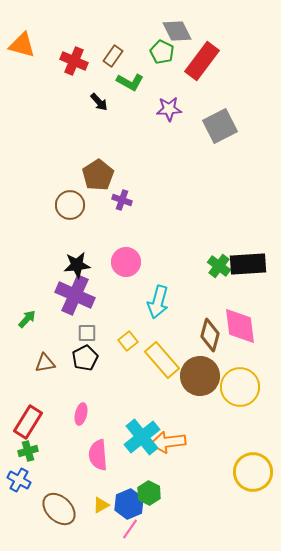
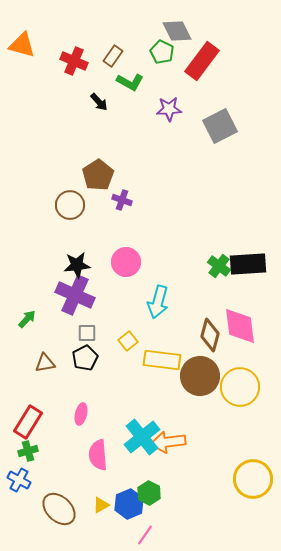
yellow rectangle at (162, 360): rotated 42 degrees counterclockwise
yellow circle at (253, 472): moved 7 px down
pink line at (130, 529): moved 15 px right, 6 px down
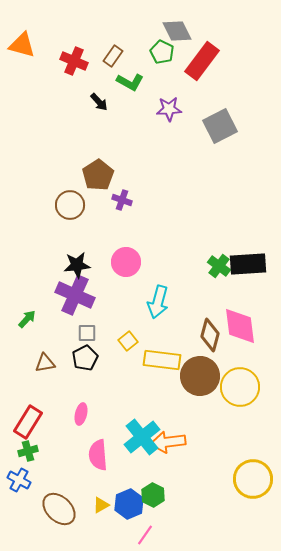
green hexagon at (149, 493): moved 4 px right, 2 px down
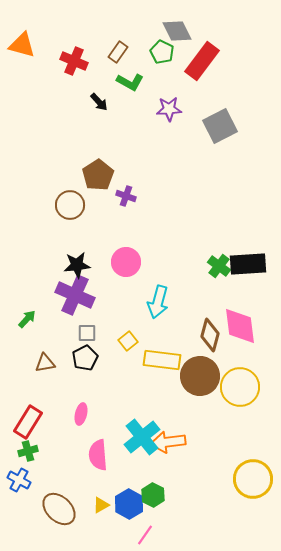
brown rectangle at (113, 56): moved 5 px right, 4 px up
purple cross at (122, 200): moved 4 px right, 4 px up
blue hexagon at (129, 504): rotated 8 degrees counterclockwise
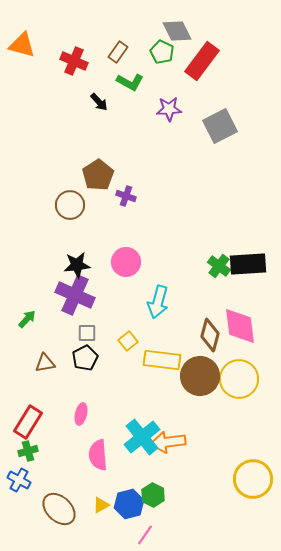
yellow circle at (240, 387): moved 1 px left, 8 px up
blue hexagon at (129, 504): rotated 16 degrees clockwise
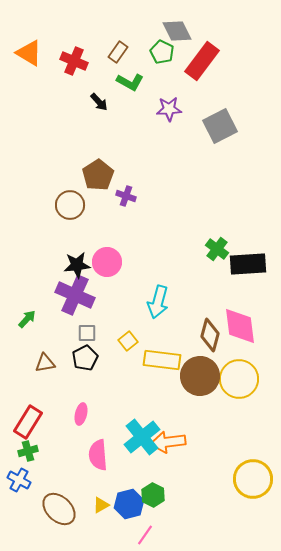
orange triangle at (22, 45): moved 7 px right, 8 px down; rotated 16 degrees clockwise
pink circle at (126, 262): moved 19 px left
green cross at (219, 266): moved 2 px left, 17 px up
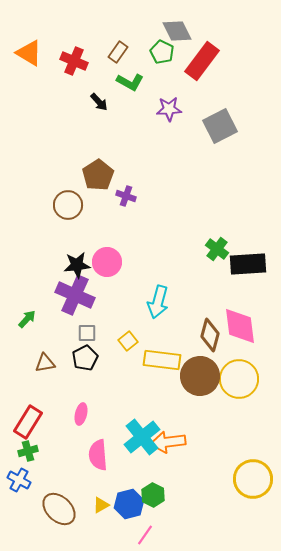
brown circle at (70, 205): moved 2 px left
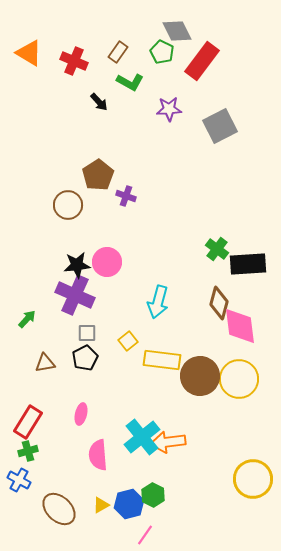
brown diamond at (210, 335): moved 9 px right, 32 px up
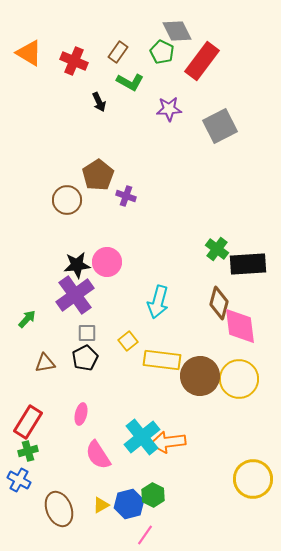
black arrow at (99, 102): rotated 18 degrees clockwise
brown circle at (68, 205): moved 1 px left, 5 px up
purple cross at (75, 295): rotated 30 degrees clockwise
pink semicircle at (98, 455): rotated 28 degrees counterclockwise
brown ellipse at (59, 509): rotated 24 degrees clockwise
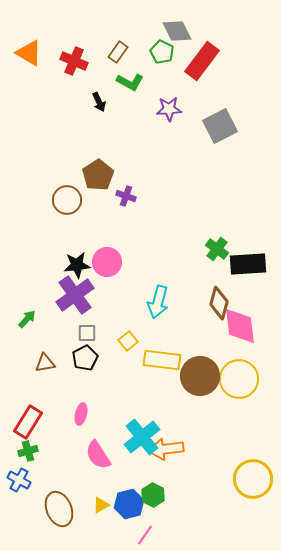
orange arrow at (168, 442): moved 2 px left, 7 px down
